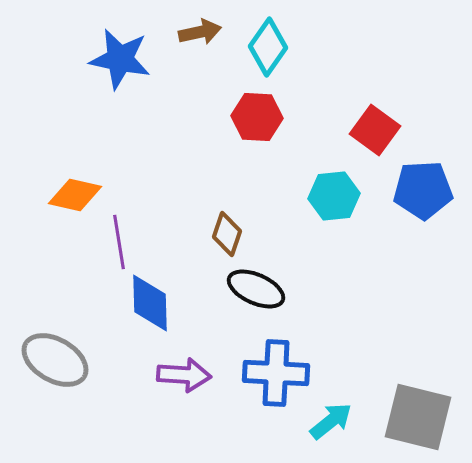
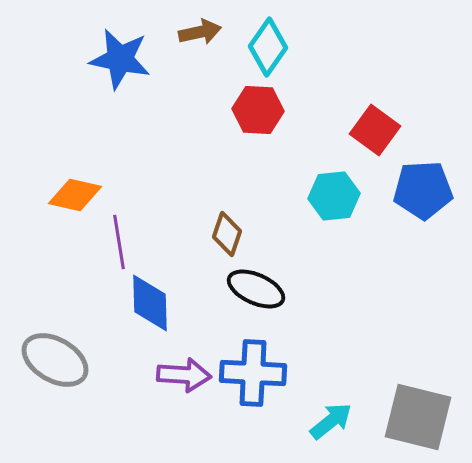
red hexagon: moved 1 px right, 7 px up
blue cross: moved 23 px left
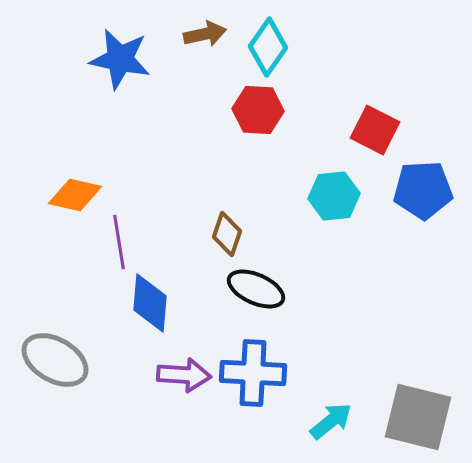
brown arrow: moved 5 px right, 2 px down
red square: rotated 9 degrees counterclockwise
blue diamond: rotated 6 degrees clockwise
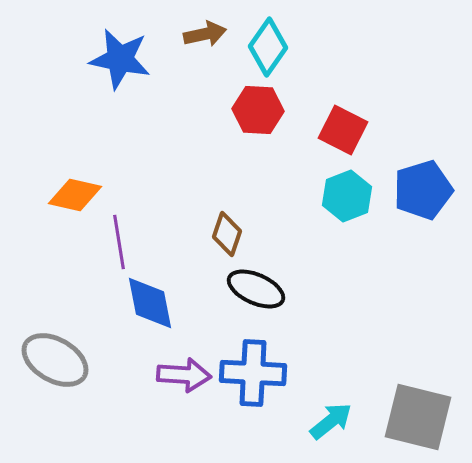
red square: moved 32 px left
blue pentagon: rotated 14 degrees counterclockwise
cyan hexagon: moved 13 px right; rotated 15 degrees counterclockwise
blue diamond: rotated 16 degrees counterclockwise
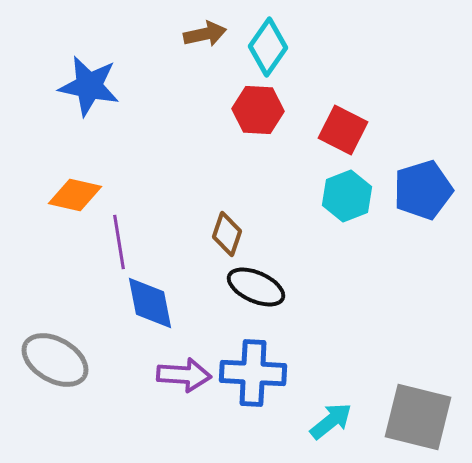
blue star: moved 31 px left, 27 px down
black ellipse: moved 2 px up
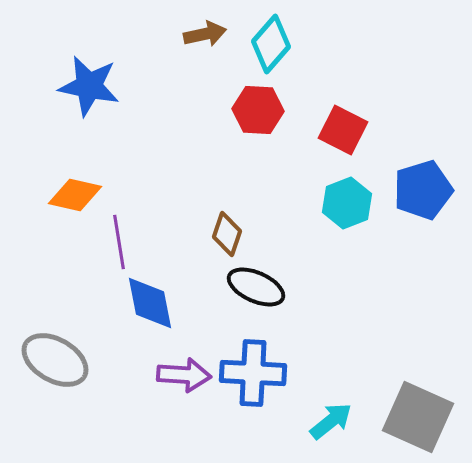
cyan diamond: moved 3 px right, 3 px up; rotated 6 degrees clockwise
cyan hexagon: moved 7 px down
gray square: rotated 10 degrees clockwise
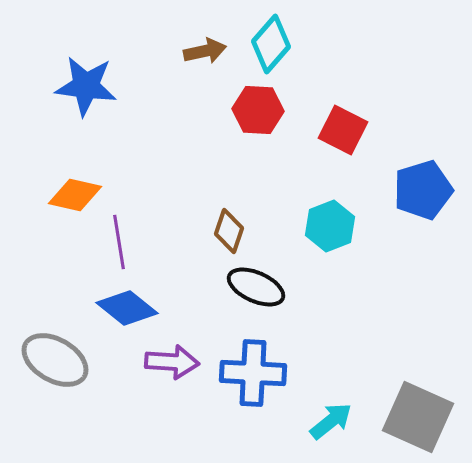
brown arrow: moved 17 px down
blue star: moved 3 px left; rotated 4 degrees counterclockwise
cyan hexagon: moved 17 px left, 23 px down
brown diamond: moved 2 px right, 3 px up
blue diamond: moved 23 px left, 5 px down; rotated 40 degrees counterclockwise
purple arrow: moved 12 px left, 13 px up
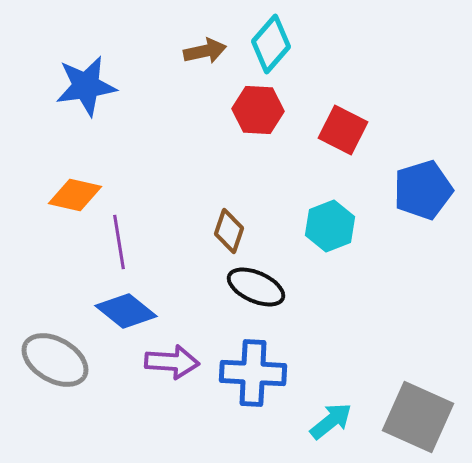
blue star: rotated 16 degrees counterclockwise
blue diamond: moved 1 px left, 3 px down
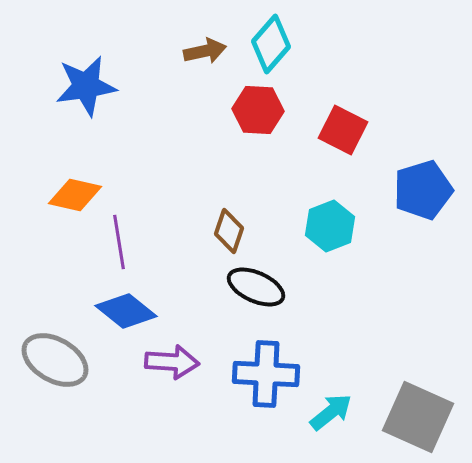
blue cross: moved 13 px right, 1 px down
cyan arrow: moved 9 px up
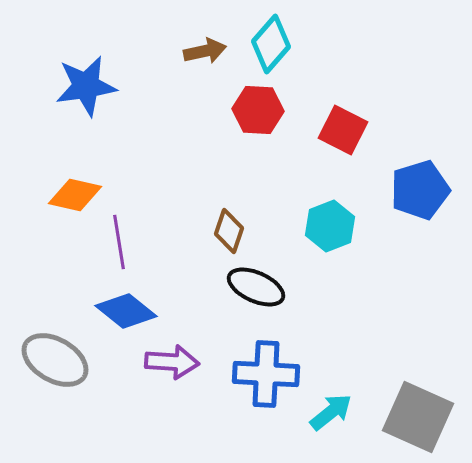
blue pentagon: moved 3 px left
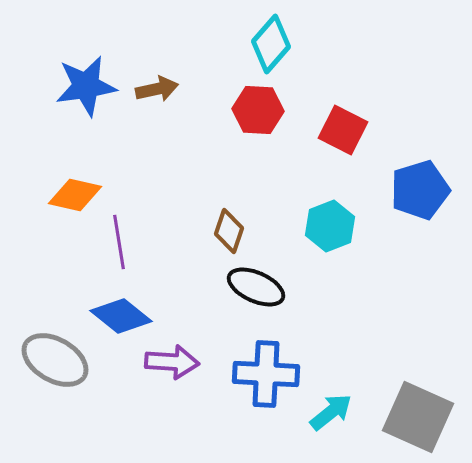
brown arrow: moved 48 px left, 38 px down
blue diamond: moved 5 px left, 5 px down
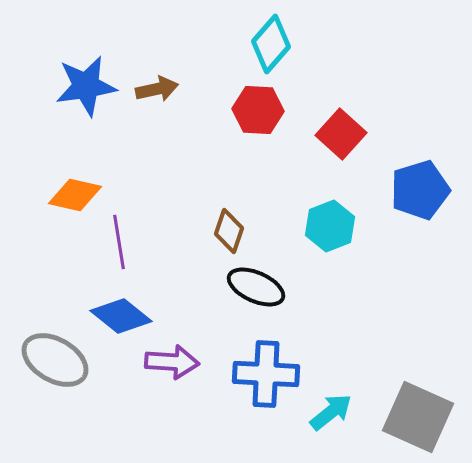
red square: moved 2 px left, 4 px down; rotated 15 degrees clockwise
